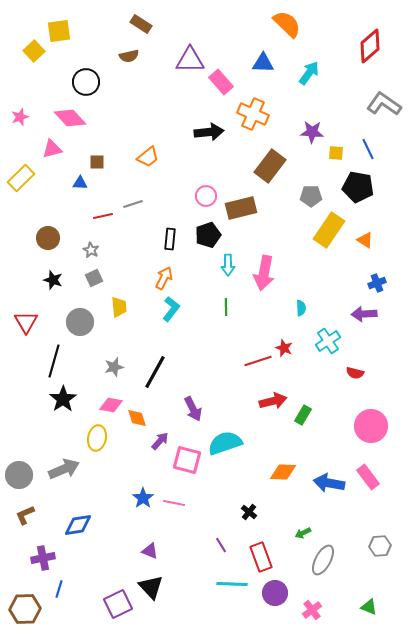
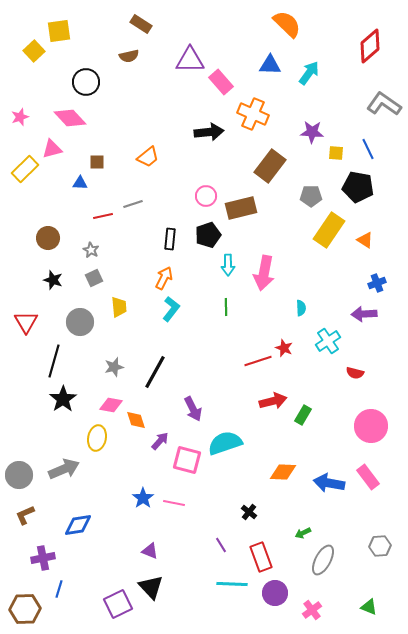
blue triangle at (263, 63): moved 7 px right, 2 px down
yellow rectangle at (21, 178): moved 4 px right, 9 px up
orange diamond at (137, 418): moved 1 px left, 2 px down
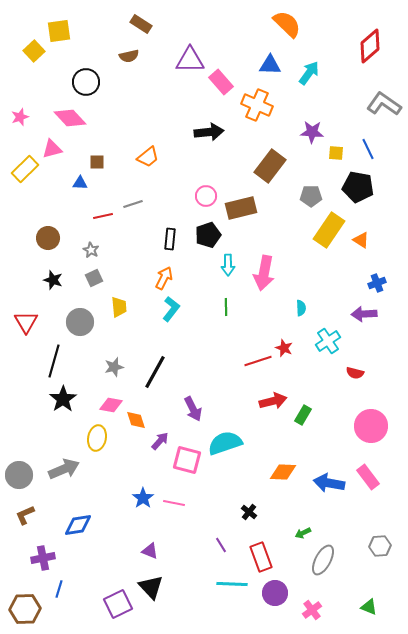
orange cross at (253, 114): moved 4 px right, 9 px up
orange triangle at (365, 240): moved 4 px left
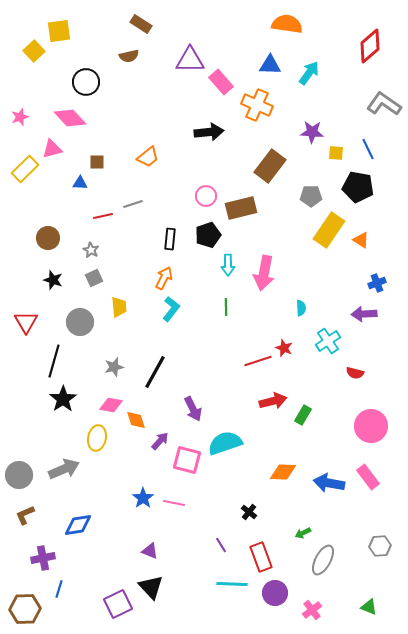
orange semicircle at (287, 24): rotated 36 degrees counterclockwise
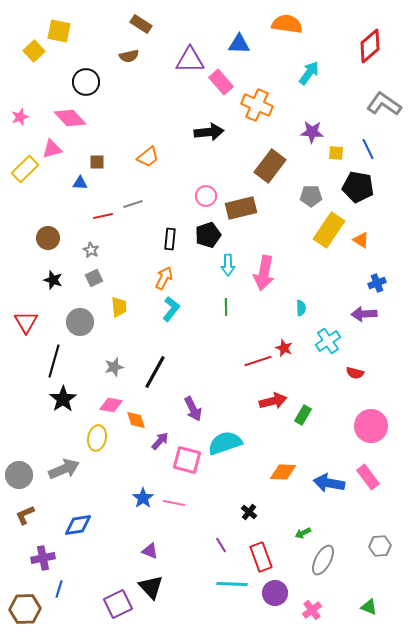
yellow square at (59, 31): rotated 20 degrees clockwise
blue triangle at (270, 65): moved 31 px left, 21 px up
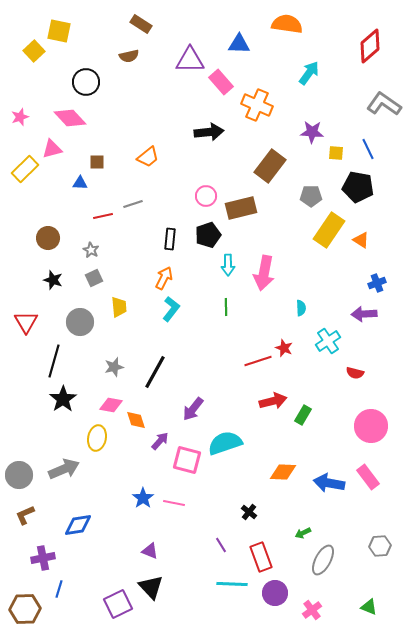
purple arrow at (193, 409): rotated 65 degrees clockwise
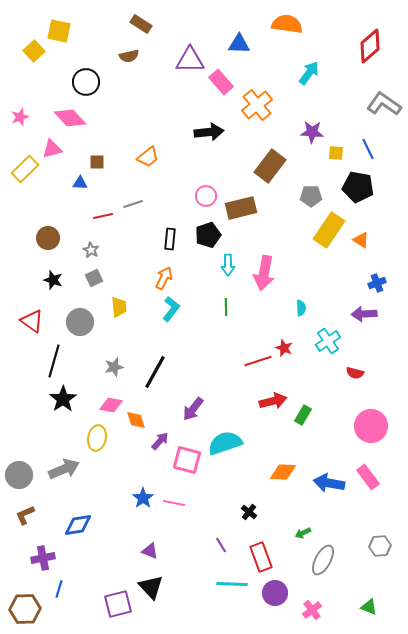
orange cross at (257, 105): rotated 28 degrees clockwise
red triangle at (26, 322): moved 6 px right, 1 px up; rotated 25 degrees counterclockwise
purple square at (118, 604): rotated 12 degrees clockwise
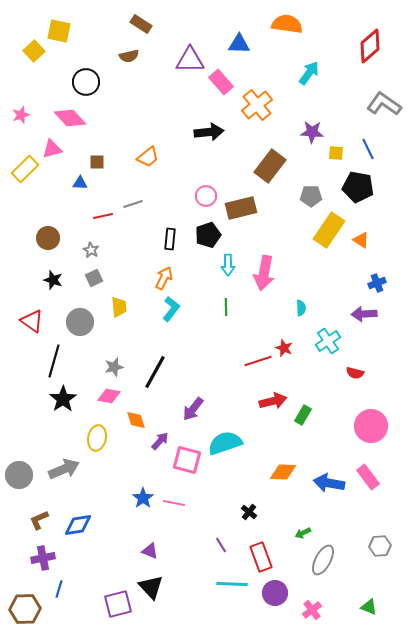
pink star at (20, 117): moved 1 px right, 2 px up
pink diamond at (111, 405): moved 2 px left, 9 px up
brown L-shape at (25, 515): moved 14 px right, 5 px down
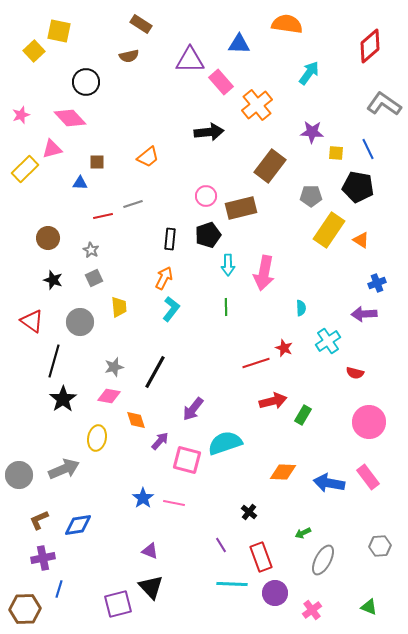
red line at (258, 361): moved 2 px left, 2 px down
pink circle at (371, 426): moved 2 px left, 4 px up
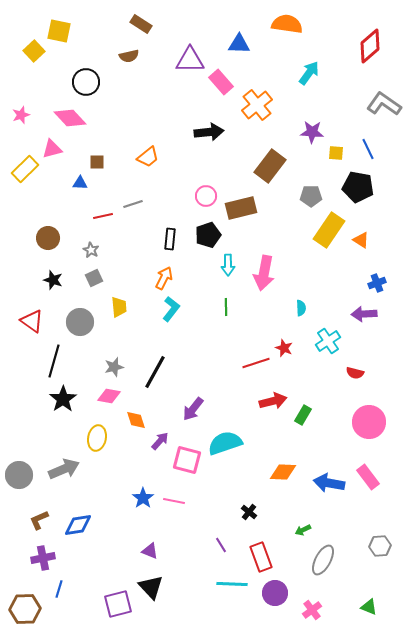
pink line at (174, 503): moved 2 px up
green arrow at (303, 533): moved 3 px up
